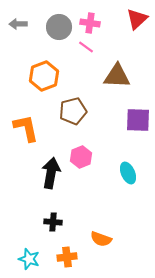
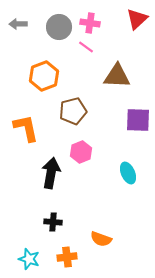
pink hexagon: moved 5 px up
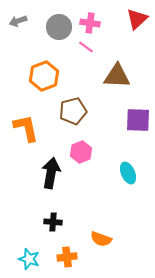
gray arrow: moved 3 px up; rotated 18 degrees counterclockwise
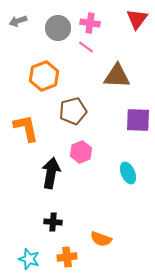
red triangle: rotated 10 degrees counterclockwise
gray circle: moved 1 px left, 1 px down
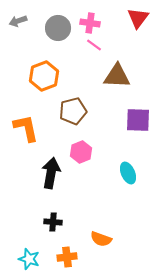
red triangle: moved 1 px right, 1 px up
pink line: moved 8 px right, 2 px up
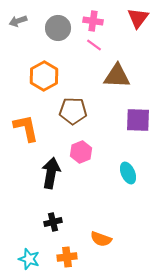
pink cross: moved 3 px right, 2 px up
orange hexagon: rotated 8 degrees counterclockwise
brown pentagon: rotated 16 degrees clockwise
black cross: rotated 18 degrees counterclockwise
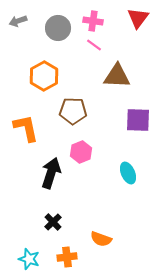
black arrow: rotated 8 degrees clockwise
black cross: rotated 30 degrees counterclockwise
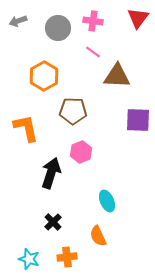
pink line: moved 1 px left, 7 px down
cyan ellipse: moved 21 px left, 28 px down
orange semicircle: moved 3 px left, 3 px up; rotated 45 degrees clockwise
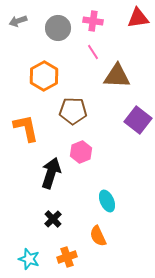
red triangle: rotated 45 degrees clockwise
pink line: rotated 21 degrees clockwise
purple square: rotated 36 degrees clockwise
black cross: moved 3 px up
orange cross: rotated 12 degrees counterclockwise
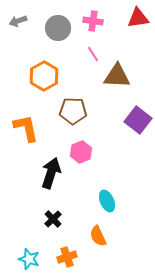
pink line: moved 2 px down
